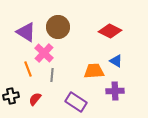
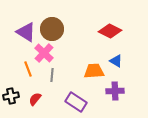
brown circle: moved 6 px left, 2 px down
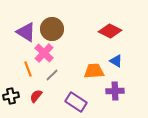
gray line: rotated 40 degrees clockwise
red semicircle: moved 1 px right, 3 px up
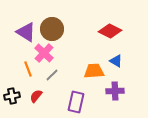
black cross: moved 1 px right
purple rectangle: rotated 70 degrees clockwise
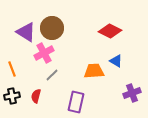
brown circle: moved 1 px up
pink cross: rotated 18 degrees clockwise
orange line: moved 16 px left
purple cross: moved 17 px right, 2 px down; rotated 18 degrees counterclockwise
red semicircle: rotated 24 degrees counterclockwise
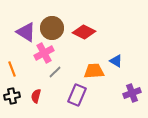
red diamond: moved 26 px left, 1 px down
gray line: moved 3 px right, 3 px up
purple rectangle: moved 1 px right, 7 px up; rotated 10 degrees clockwise
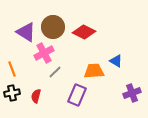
brown circle: moved 1 px right, 1 px up
black cross: moved 3 px up
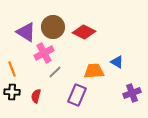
blue triangle: moved 1 px right, 1 px down
black cross: moved 1 px up; rotated 14 degrees clockwise
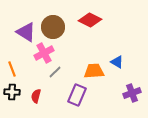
red diamond: moved 6 px right, 12 px up
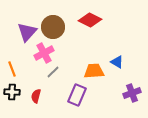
purple triangle: moved 1 px right; rotated 40 degrees clockwise
gray line: moved 2 px left
